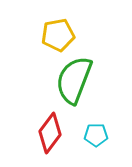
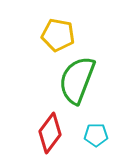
yellow pentagon: rotated 20 degrees clockwise
green semicircle: moved 3 px right
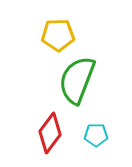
yellow pentagon: rotated 12 degrees counterclockwise
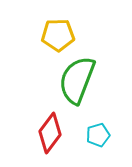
cyan pentagon: moved 2 px right; rotated 15 degrees counterclockwise
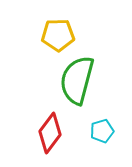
green semicircle: rotated 6 degrees counterclockwise
cyan pentagon: moved 4 px right, 4 px up
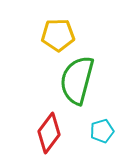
red diamond: moved 1 px left
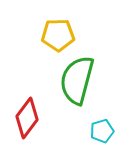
red diamond: moved 22 px left, 15 px up
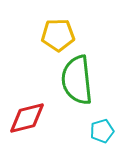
green semicircle: rotated 21 degrees counterclockwise
red diamond: rotated 39 degrees clockwise
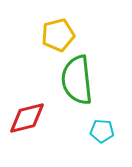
yellow pentagon: rotated 12 degrees counterclockwise
cyan pentagon: rotated 20 degrees clockwise
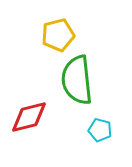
red diamond: moved 2 px right, 1 px up
cyan pentagon: moved 2 px left, 1 px up; rotated 10 degrees clockwise
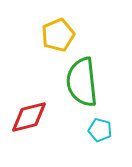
yellow pentagon: rotated 8 degrees counterclockwise
green semicircle: moved 5 px right, 2 px down
